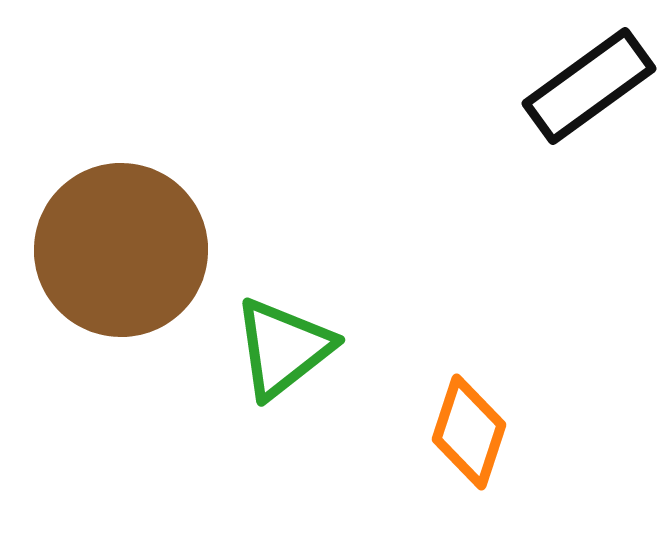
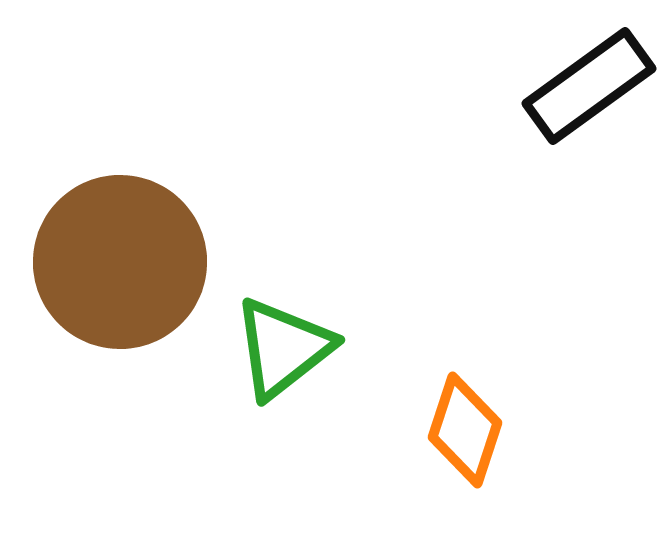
brown circle: moved 1 px left, 12 px down
orange diamond: moved 4 px left, 2 px up
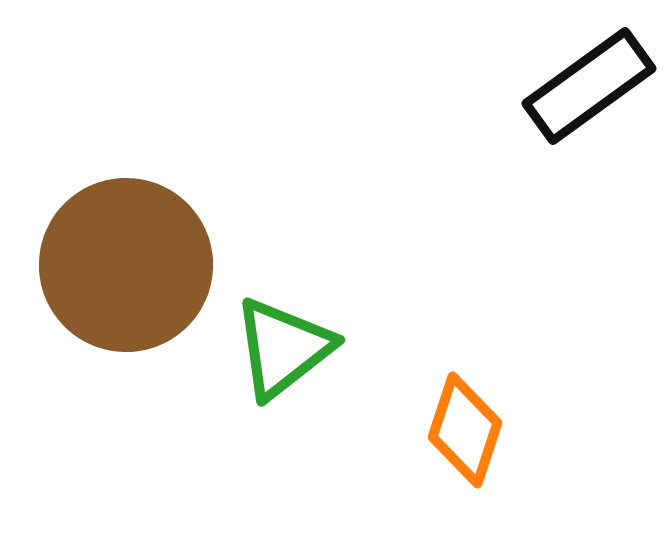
brown circle: moved 6 px right, 3 px down
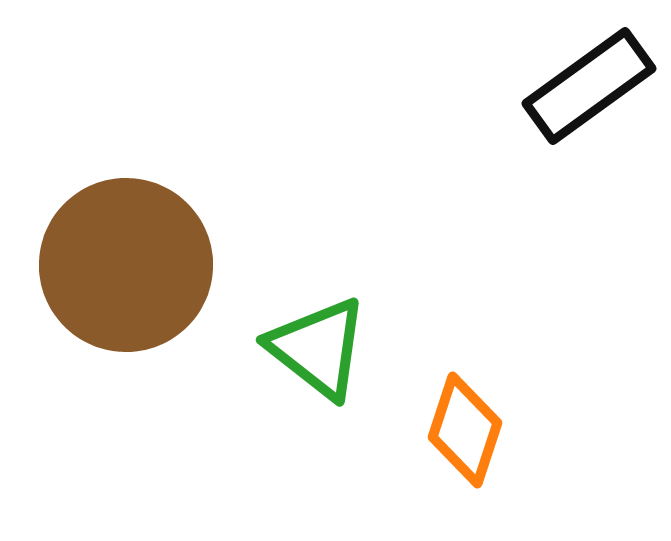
green triangle: moved 35 px right; rotated 44 degrees counterclockwise
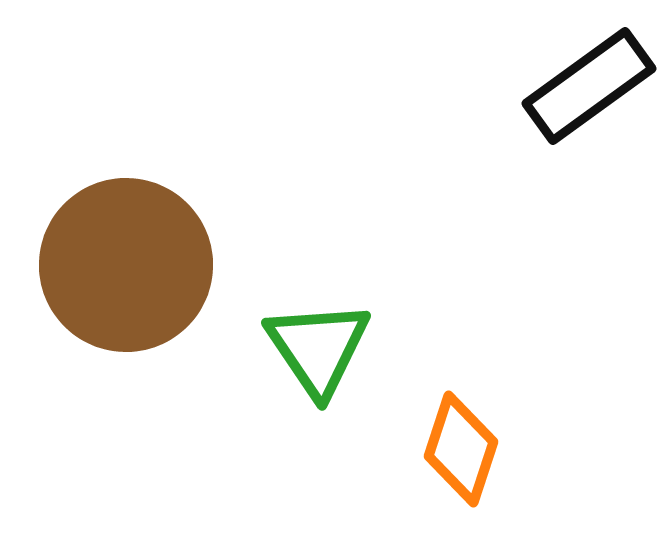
green triangle: rotated 18 degrees clockwise
orange diamond: moved 4 px left, 19 px down
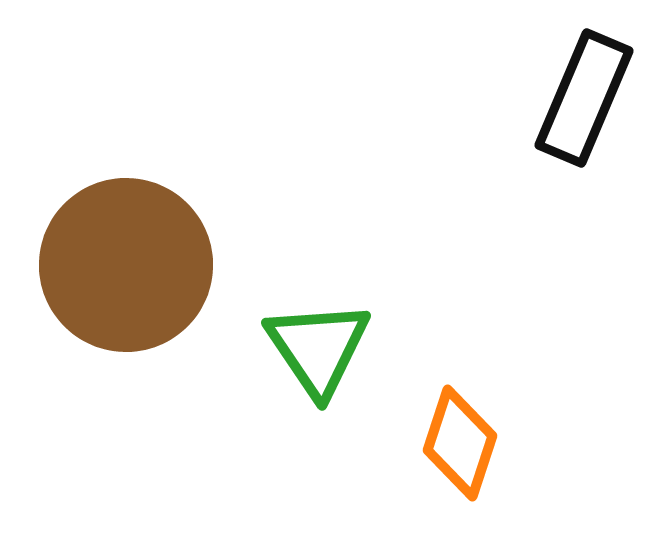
black rectangle: moved 5 px left, 12 px down; rotated 31 degrees counterclockwise
orange diamond: moved 1 px left, 6 px up
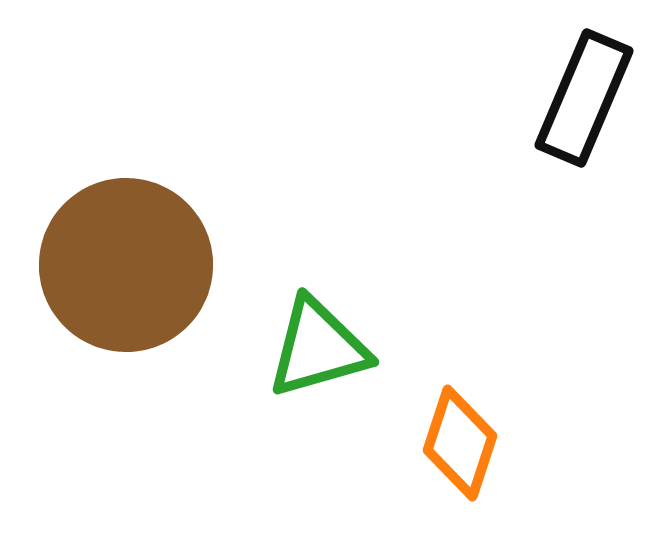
green triangle: rotated 48 degrees clockwise
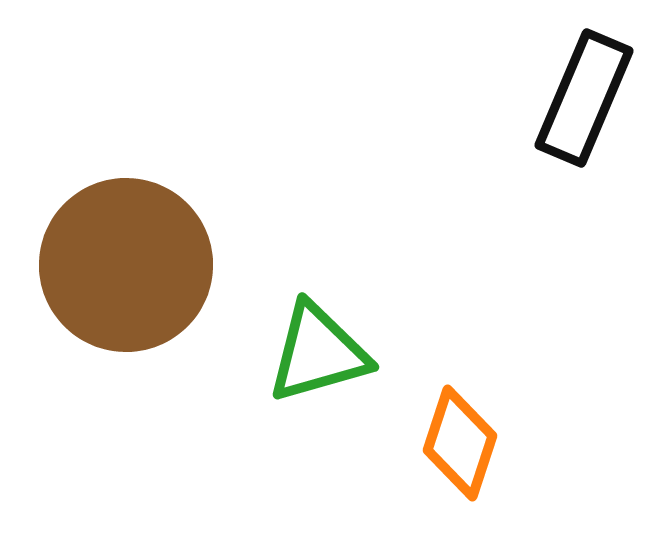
green triangle: moved 5 px down
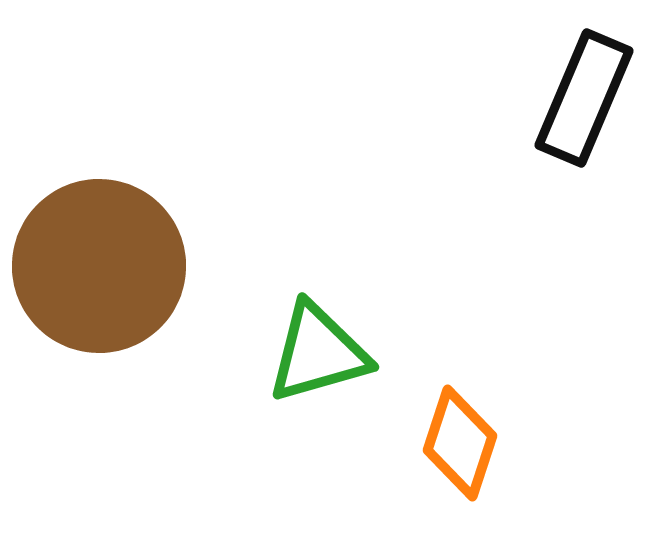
brown circle: moved 27 px left, 1 px down
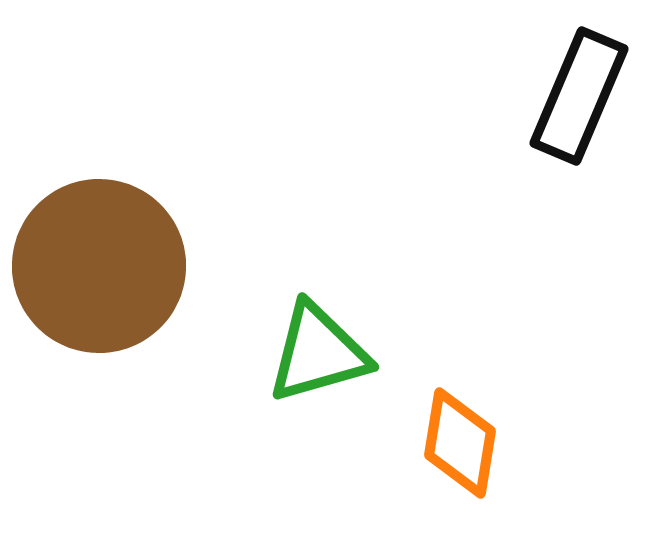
black rectangle: moved 5 px left, 2 px up
orange diamond: rotated 9 degrees counterclockwise
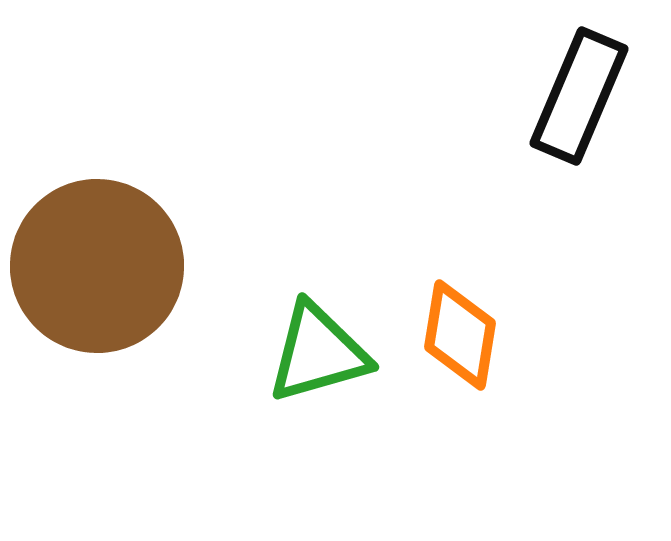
brown circle: moved 2 px left
orange diamond: moved 108 px up
